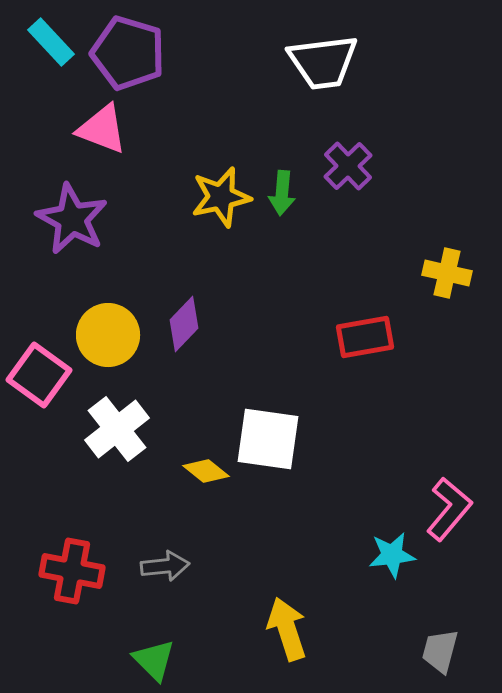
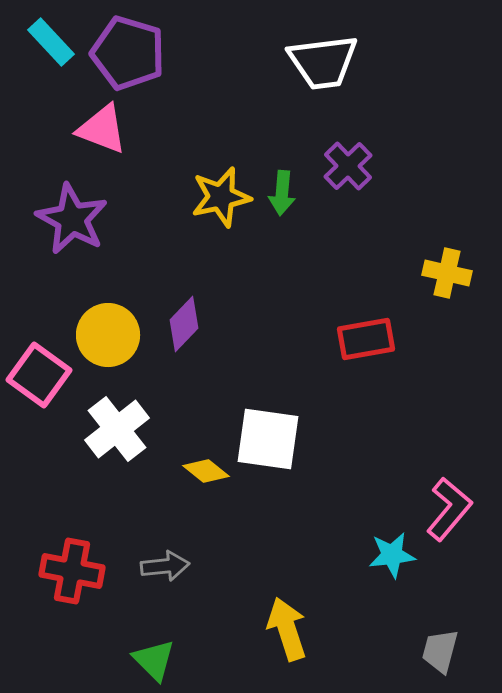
red rectangle: moved 1 px right, 2 px down
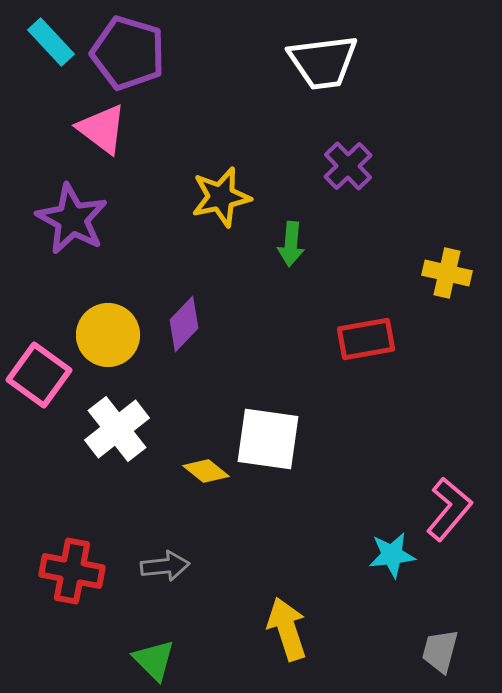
pink triangle: rotated 16 degrees clockwise
green arrow: moved 9 px right, 51 px down
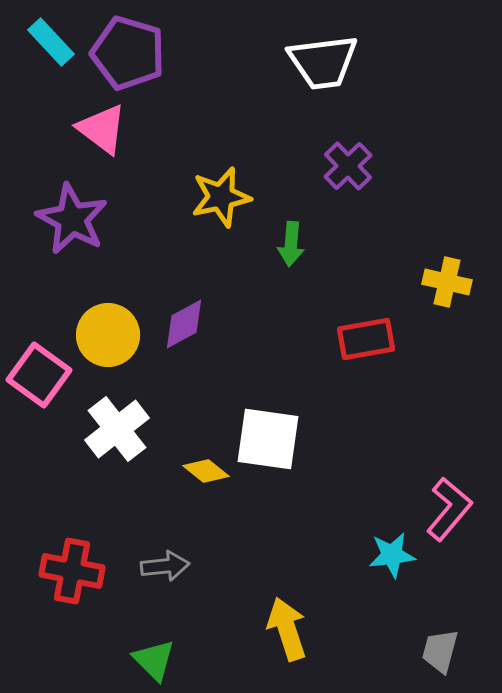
yellow cross: moved 9 px down
purple diamond: rotated 18 degrees clockwise
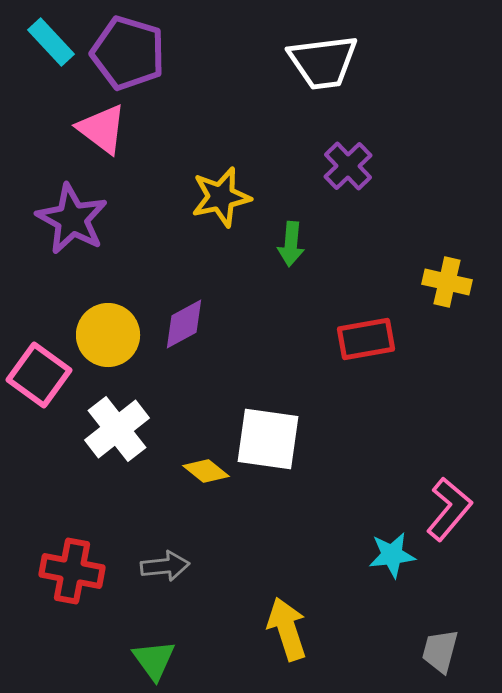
green triangle: rotated 9 degrees clockwise
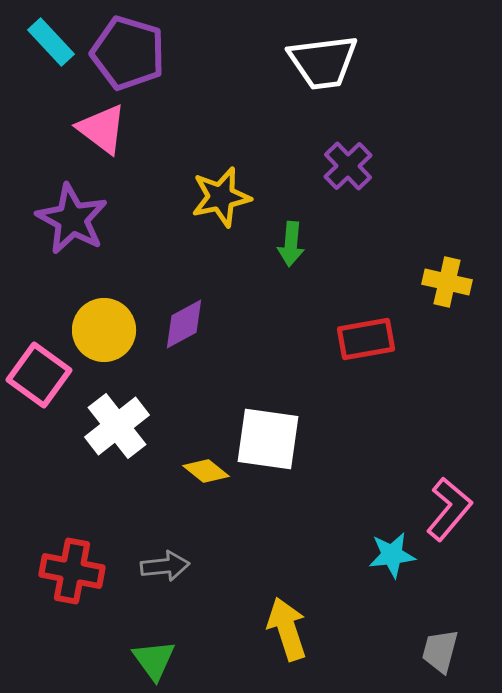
yellow circle: moved 4 px left, 5 px up
white cross: moved 3 px up
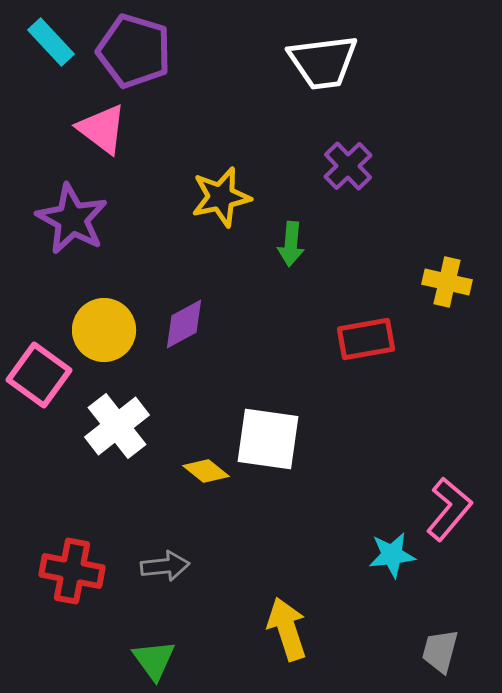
purple pentagon: moved 6 px right, 2 px up
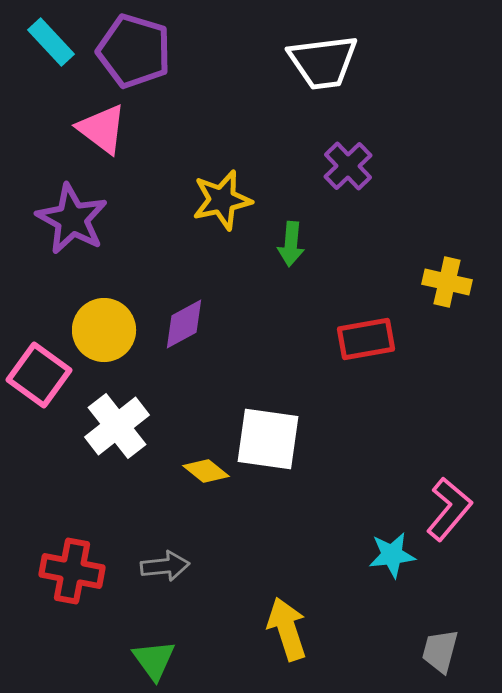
yellow star: moved 1 px right, 3 px down
